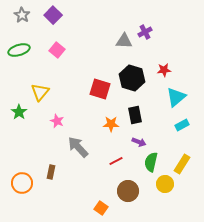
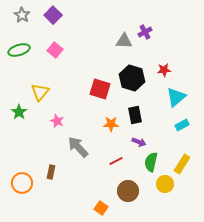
pink square: moved 2 px left
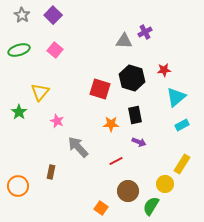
green semicircle: moved 44 px down; rotated 18 degrees clockwise
orange circle: moved 4 px left, 3 px down
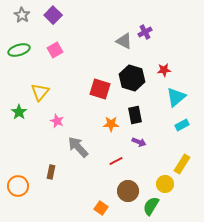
gray triangle: rotated 24 degrees clockwise
pink square: rotated 21 degrees clockwise
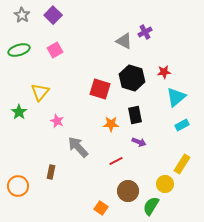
red star: moved 2 px down
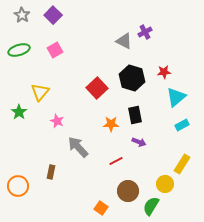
red square: moved 3 px left, 1 px up; rotated 30 degrees clockwise
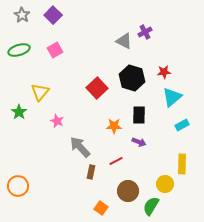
cyan triangle: moved 4 px left
black rectangle: moved 4 px right; rotated 12 degrees clockwise
orange star: moved 3 px right, 2 px down
gray arrow: moved 2 px right
yellow rectangle: rotated 30 degrees counterclockwise
brown rectangle: moved 40 px right
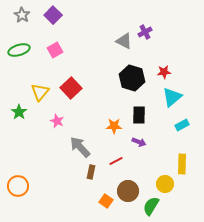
red square: moved 26 px left
orange square: moved 5 px right, 7 px up
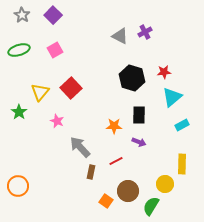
gray triangle: moved 4 px left, 5 px up
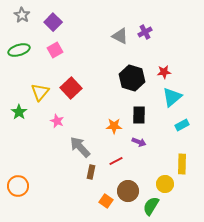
purple square: moved 7 px down
